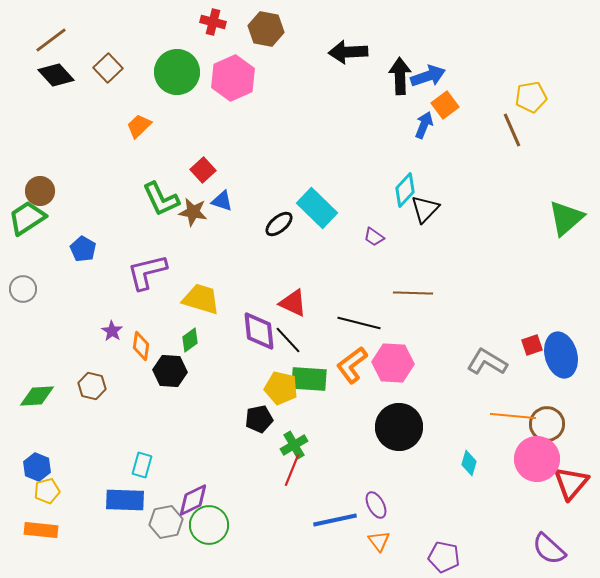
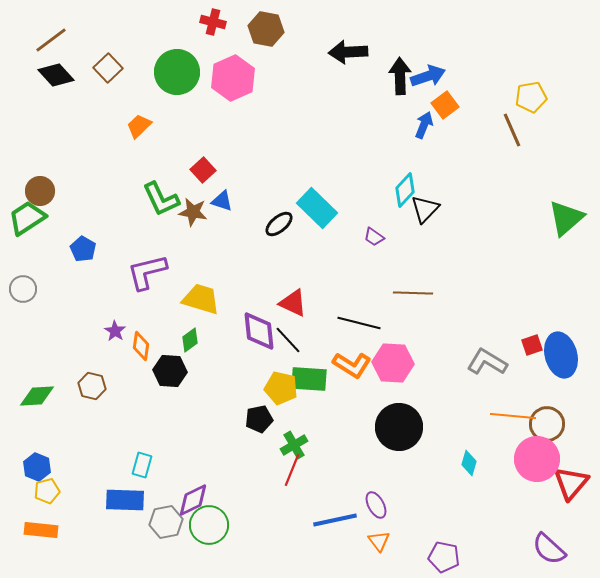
purple star at (112, 331): moved 3 px right
orange L-shape at (352, 365): rotated 111 degrees counterclockwise
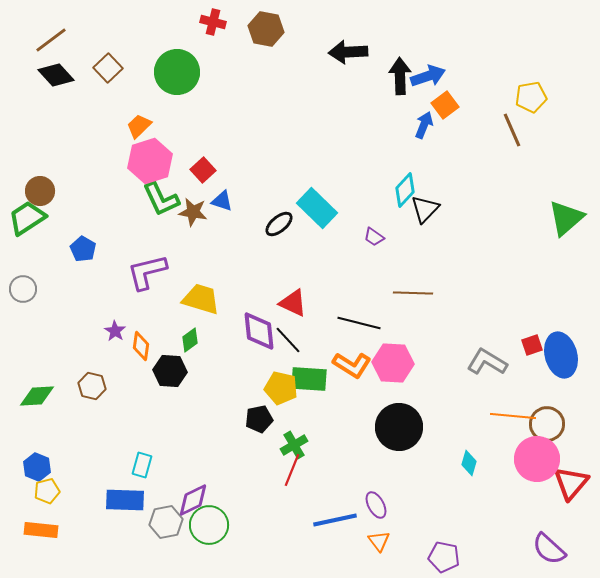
pink hexagon at (233, 78): moved 83 px left, 83 px down; rotated 6 degrees clockwise
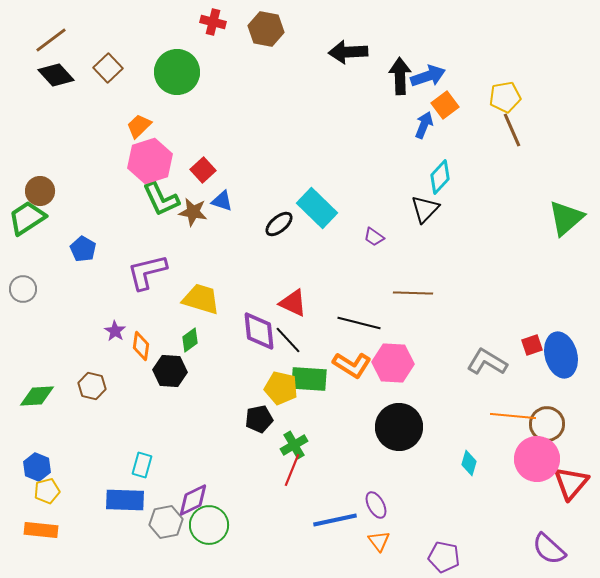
yellow pentagon at (531, 97): moved 26 px left
cyan diamond at (405, 190): moved 35 px right, 13 px up
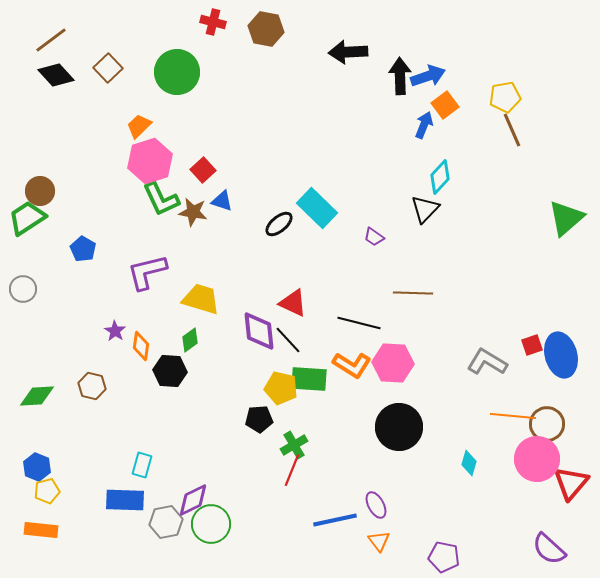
black pentagon at (259, 419): rotated 8 degrees clockwise
green circle at (209, 525): moved 2 px right, 1 px up
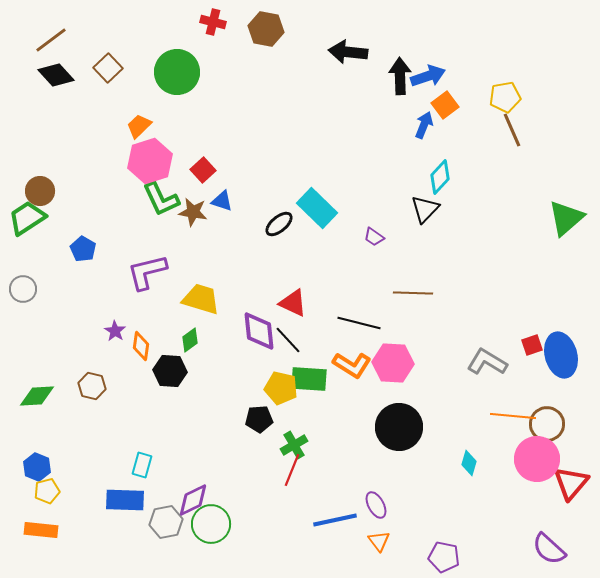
black arrow at (348, 52): rotated 9 degrees clockwise
